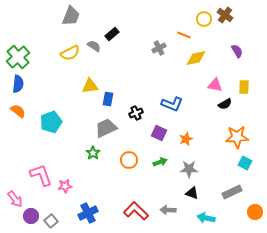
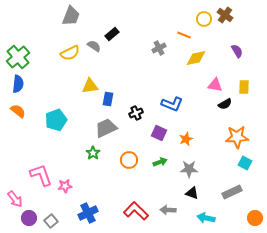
cyan pentagon at (51, 122): moved 5 px right, 2 px up
orange circle at (255, 212): moved 6 px down
purple circle at (31, 216): moved 2 px left, 2 px down
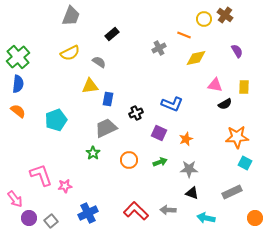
gray semicircle at (94, 46): moved 5 px right, 16 px down
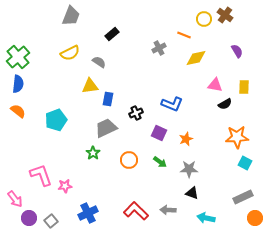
green arrow at (160, 162): rotated 56 degrees clockwise
gray rectangle at (232, 192): moved 11 px right, 5 px down
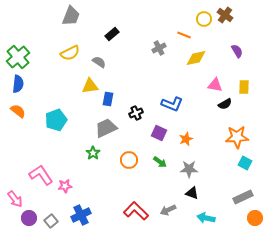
pink L-shape at (41, 175): rotated 15 degrees counterclockwise
gray arrow at (168, 210): rotated 28 degrees counterclockwise
blue cross at (88, 213): moved 7 px left, 2 px down
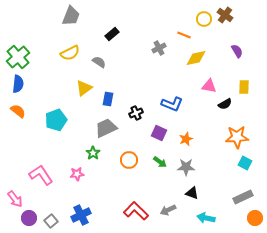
pink triangle at (215, 85): moved 6 px left, 1 px down
yellow triangle at (90, 86): moved 6 px left, 2 px down; rotated 30 degrees counterclockwise
gray star at (189, 169): moved 3 px left, 2 px up
pink star at (65, 186): moved 12 px right, 12 px up
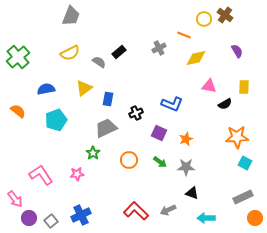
black rectangle at (112, 34): moved 7 px right, 18 px down
blue semicircle at (18, 84): moved 28 px right, 5 px down; rotated 108 degrees counterclockwise
cyan arrow at (206, 218): rotated 12 degrees counterclockwise
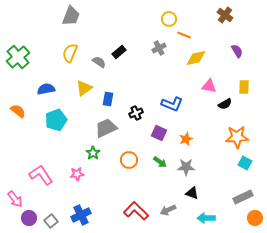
yellow circle at (204, 19): moved 35 px left
yellow semicircle at (70, 53): rotated 138 degrees clockwise
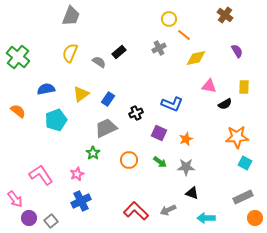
orange line at (184, 35): rotated 16 degrees clockwise
green cross at (18, 57): rotated 10 degrees counterclockwise
yellow triangle at (84, 88): moved 3 px left, 6 px down
blue rectangle at (108, 99): rotated 24 degrees clockwise
pink star at (77, 174): rotated 16 degrees counterclockwise
blue cross at (81, 215): moved 14 px up
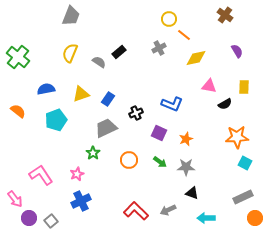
yellow triangle at (81, 94): rotated 18 degrees clockwise
